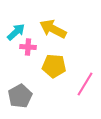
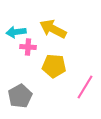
cyan arrow: rotated 144 degrees counterclockwise
pink line: moved 3 px down
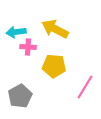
yellow arrow: moved 2 px right
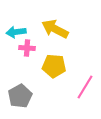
pink cross: moved 1 px left, 1 px down
